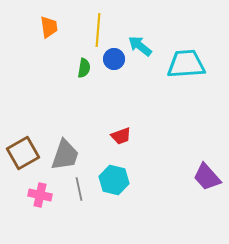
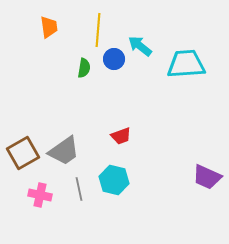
gray trapezoid: moved 1 px left, 4 px up; rotated 36 degrees clockwise
purple trapezoid: rotated 24 degrees counterclockwise
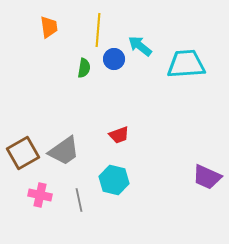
red trapezoid: moved 2 px left, 1 px up
gray line: moved 11 px down
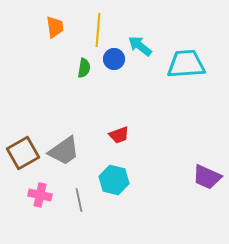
orange trapezoid: moved 6 px right
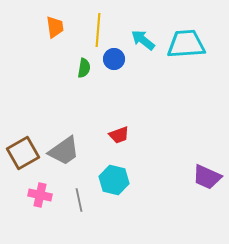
cyan arrow: moved 3 px right, 6 px up
cyan trapezoid: moved 20 px up
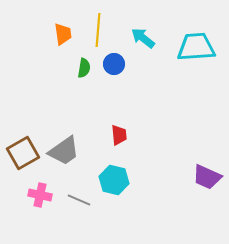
orange trapezoid: moved 8 px right, 7 px down
cyan arrow: moved 2 px up
cyan trapezoid: moved 10 px right, 3 px down
blue circle: moved 5 px down
red trapezoid: rotated 75 degrees counterclockwise
gray line: rotated 55 degrees counterclockwise
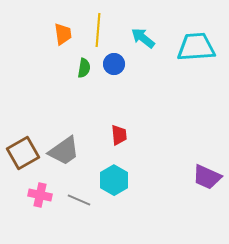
cyan hexagon: rotated 16 degrees clockwise
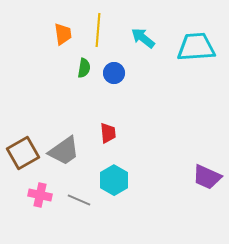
blue circle: moved 9 px down
red trapezoid: moved 11 px left, 2 px up
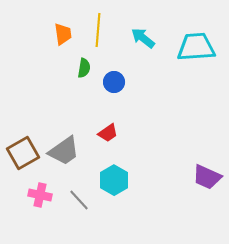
blue circle: moved 9 px down
red trapezoid: rotated 60 degrees clockwise
gray line: rotated 25 degrees clockwise
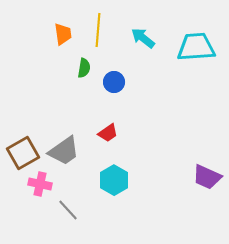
pink cross: moved 11 px up
gray line: moved 11 px left, 10 px down
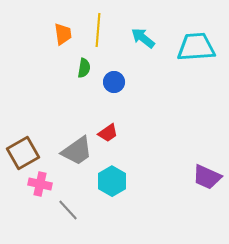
gray trapezoid: moved 13 px right
cyan hexagon: moved 2 px left, 1 px down
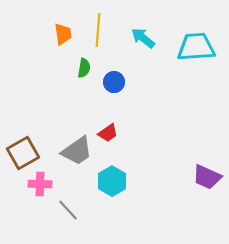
pink cross: rotated 10 degrees counterclockwise
